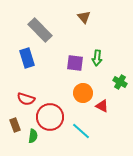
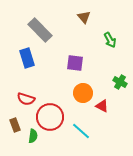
green arrow: moved 13 px right, 18 px up; rotated 35 degrees counterclockwise
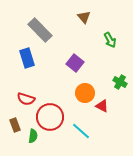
purple square: rotated 30 degrees clockwise
orange circle: moved 2 px right
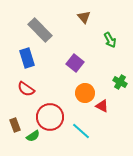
red semicircle: moved 10 px up; rotated 18 degrees clockwise
green semicircle: rotated 48 degrees clockwise
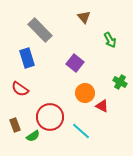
red semicircle: moved 6 px left
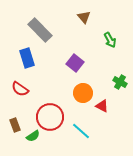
orange circle: moved 2 px left
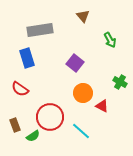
brown triangle: moved 1 px left, 1 px up
gray rectangle: rotated 55 degrees counterclockwise
